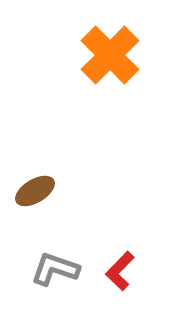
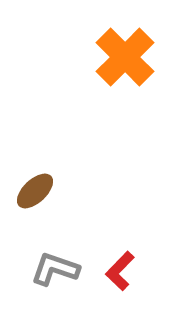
orange cross: moved 15 px right, 2 px down
brown ellipse: rotated 12 degrees counterclockwise
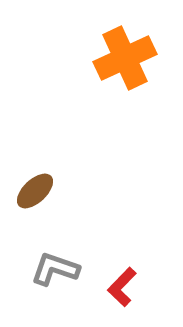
orange cross: moved 1 px down; rotated 20 degrees clockwise
red L-shape: moved 2 px right, 16 px down
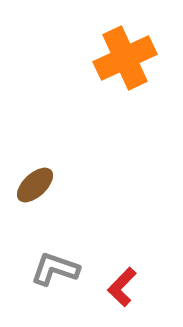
brown ellipse: moved 6 px up
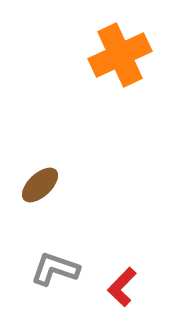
orange cross: moved 5 px left, 3 px up
brown ellipse: moved 5 px right
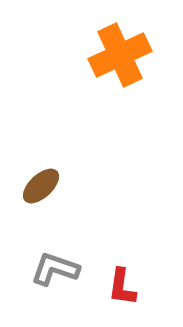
brown ellipse: moved 1 px right, 1 px down
red L-shape: rotated 36 degrees counterclockwise
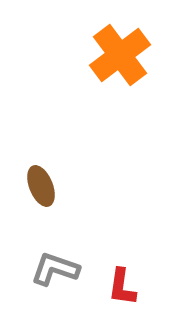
orange cross: rotated 12 degrees counterclockwise
brown ellipse: rotated 69 degrees counterclockwise
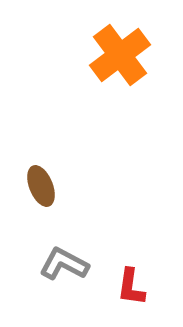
gray L-shape: moved 9 px right, 5 px up; rotated 9 degrees clockwise
red L-shape: moved 9 px right
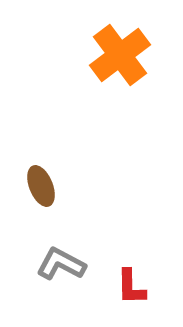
gray L-shape: moved 3 px left
red L-shape: rotated 9 degrees counterclockwise
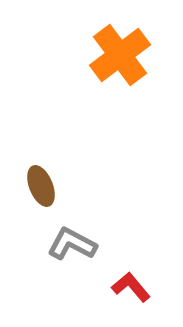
gray L-shape: moved 11 px right, 20 px up
red L-shape: rotated 141 degrees clockwise
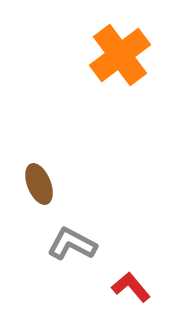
brown ellipse: moved 2 px left, 2 px up
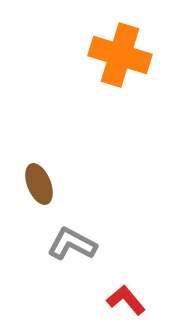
orange cross: rotated 36 degrees counterclockwise
red L-shape: moved 5 px left, 13 px down
